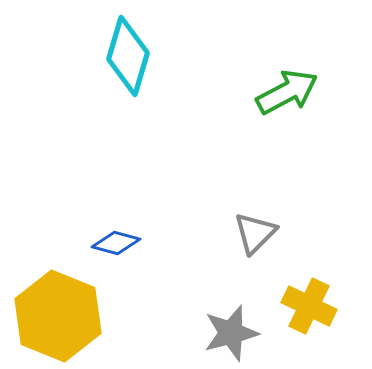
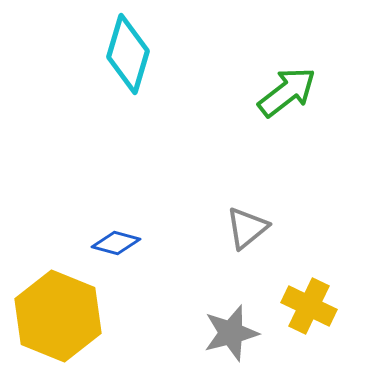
cyan diamond: moved 2 px up
green arrow: rotated 10 degrees counterclockwise
gray triangle: moved 8 px left, 5 px up; rotated 6 degrees clockwise
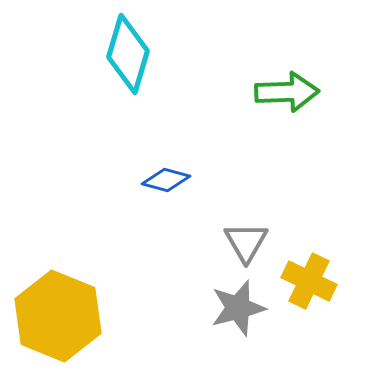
green arrow: rotated 36 degrees clockwise
gray triangle: moved 1 px left, 14 px down; rotated 21 degrees counterclockwise
blue diamond: moved 50 px right, 63 px up
yellow cross: moved 25 px up
gray star: moved 7 px right, 25 px up
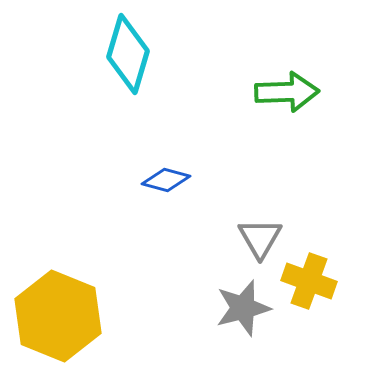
gray triangle: moved 14 px right, 4 px up
yellow cross: rotated 6 degrees counterclockwise
gray star: moved 5 px right
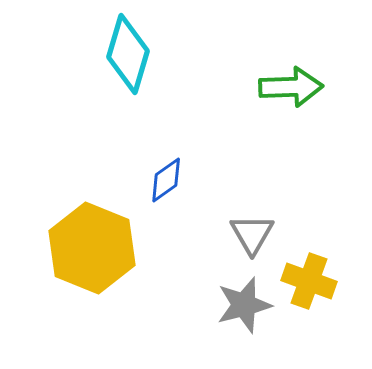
green arrow: moved 4 px right, 5 px up
blue diamond: rotated 51 degrees counterclockwise
gray triangle: moved 8 px left, 4 px up
gray star: moved 1 px right, 3 px up
yellow hexagon: moved 34 px right, 68 px up
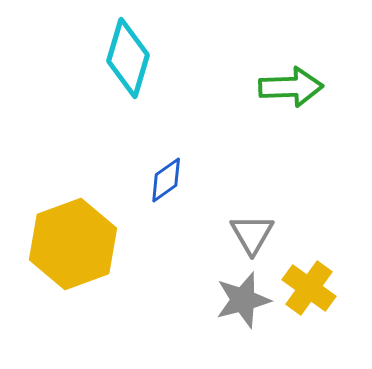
cyan diamond: moved 4 px down
yellow hexagon: moved 19 px left, 4 px up; rotated 18 degrees clockwise
yellow cross: moved 7 px down; rotated 16 degrees clockwise
gray star: moved 1 px left, 5 px up
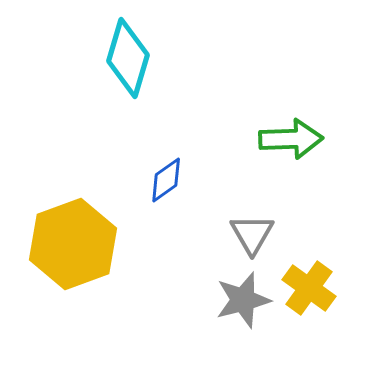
green arrow: moved 52 px down
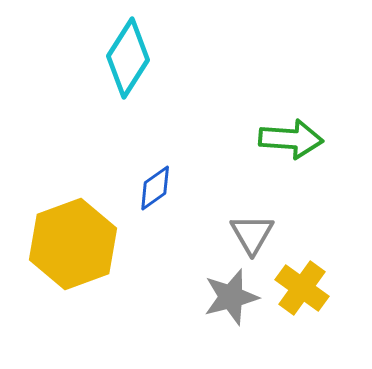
cyan diamond: rotated 16 degrees clockwise
green arrow: rotated 6 degrees clockwise
blue diamond: moved 11 px left, 8 px down
yellow cross: moved 7 px left
gray star: moved 12 px left, 3 px up
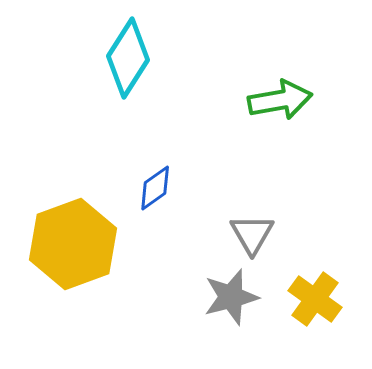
green arrow: moved 11 px left, 39 px up; rotated 14 degrees counterclockwise
yellow cross: moved 13 px right, 11 px down
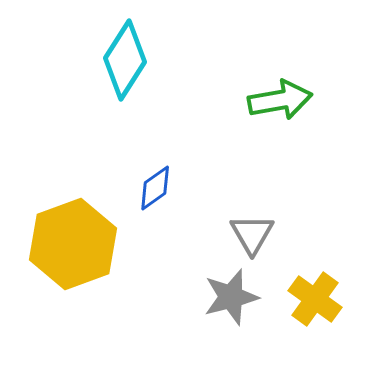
cyan diamond: moved 3 px left, 2 px down
